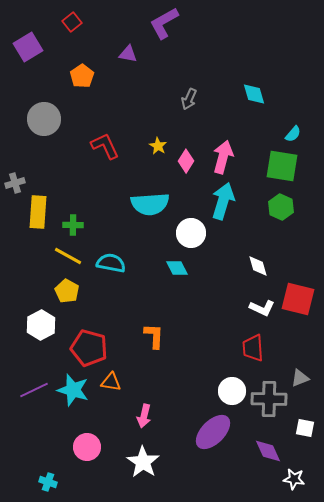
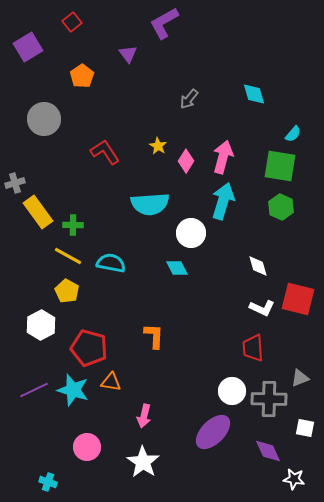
purple triangle at (128, 54): rotated 42 degrees clockwise
gray arrow at (189, 99): rotated 15 degrees clockwise
red L-shape at (105, 146): moved 6 px down; rotated 8 degrees counterclockwise
green square at (282, 166): moved 2 px left
yellow rectangle at (38, 212): rotated 40 degrees counterclockwise
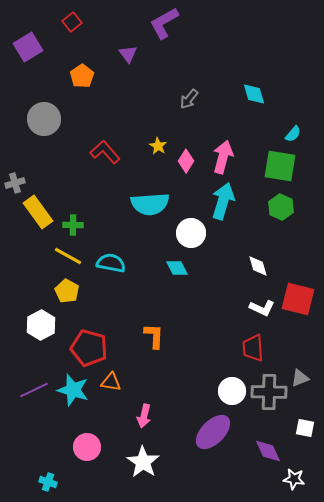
red L-shape at (105, 152): rotated 8 degrees counterclockwise
gray cross at (269, 399): moved 7 px up
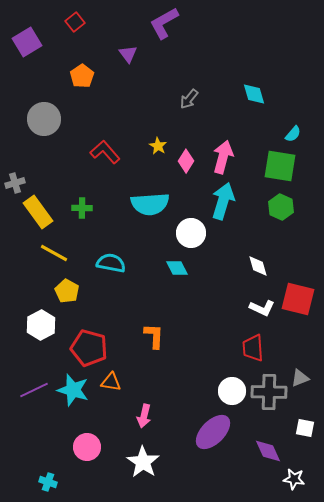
red square at (72, 22): moved 3 px right
purple square at (28, 47): moved 1 px left, 5 px up
green cross at (73, 225): moved 9 px right, 17 px up
yellow line at (68, 256): moved 14 px left, 3 px up
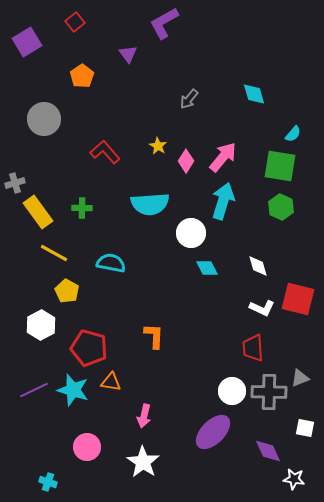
pink arrow at (223, 157): rotated 24 degrees clockwise
cyan diamond at (177, 268): moved 30 px right
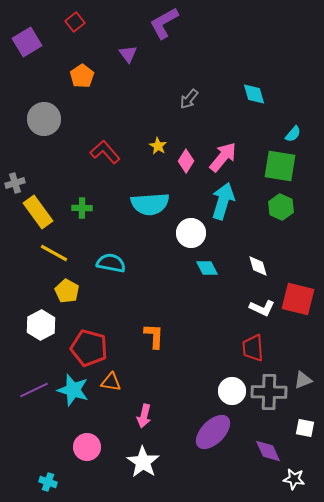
gray triangle at (300, 378): moved 3 px right, 2 px down
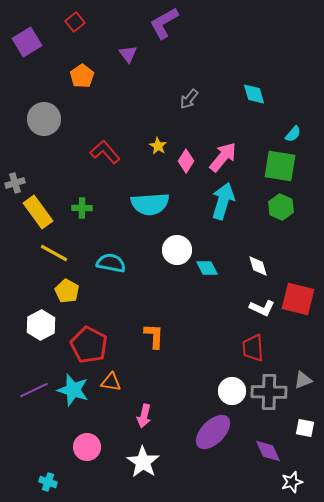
white circle at (191, 233): moved 14 px left, 17 px down
red pentagon at (89, 348): moved 3 px up; rotated 12 degrees clockwise
white star at (294, 479): moved 2 px left, 3 px down; rotated 25 degrees counterclockwise
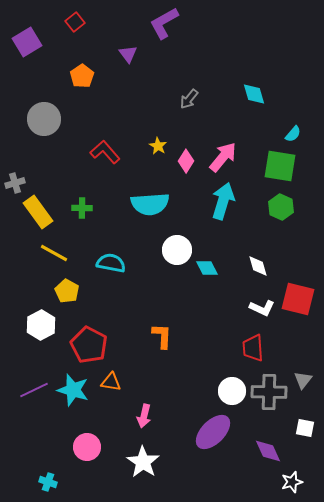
orange L-shape at (154, 336): moved 8 px right
gray triangle at (303, 380): rotated 30 degrees counterclockwise
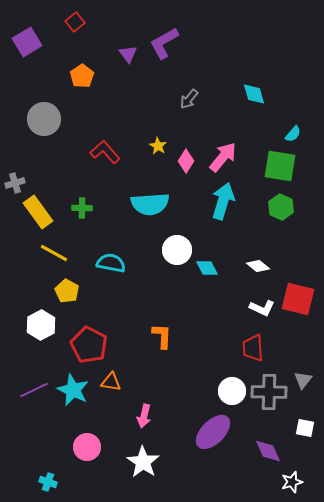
purple L-shape at (164, 23): moved 20 px down
white diamond at (258, 266): rotated 35 degrees counterclockwise
cyan star at (73, 390): rotated 8 degrees clockwise
